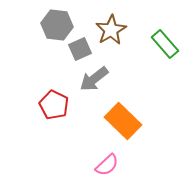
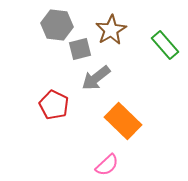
green rectangle: moved 1 px down
gray square: rotated 10 degrees clockwise
gray arrow: moved 2 px right, 1 px up
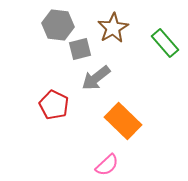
gray hexagon: moved 1 px right
brown star: moved 2 px right, 2 px up
green rectangle: moved 2 px up
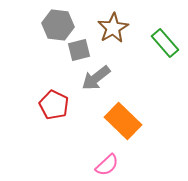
gray square: moved 1 px left, 1 px down
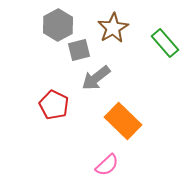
gray hexagon: rotated 24 degrees clockwise
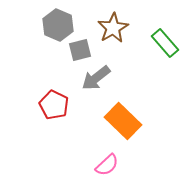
gray hexagon: rotated 8 degrees counterclockwise
gray square: moved 1 px right
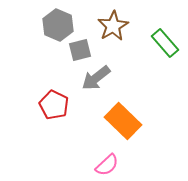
brown star: moved 2 px up
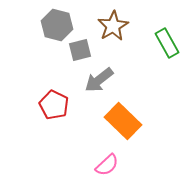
gray hexagon: moved 1 px left; rotated 8 degrees counterclockwise
green rectangle: moved 2 px right; rotated 12 degrees clockwise
gray arrow: moved 3 px right, 2 px down
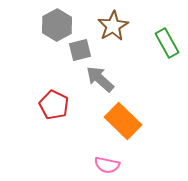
gray hexagon: rotated 16 degrees clockwise
gray arrow: moved 1 px right, 1 px up; rotated 80 degrees clockwise
pink semicircle: rotated 55 degrees clockwise
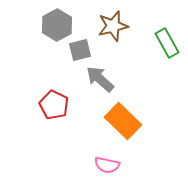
brown star: rotated 16 degrees clockwise
